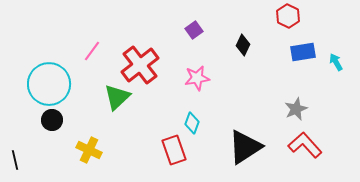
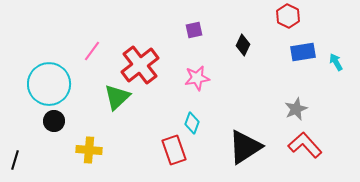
purple square: rotated 24 degrees clockwise
black circle: moved 2 px right, 1 px down
yellow cross: rotated 20 degrees counterclockwise
black line: rotated 30 degrees clockwise
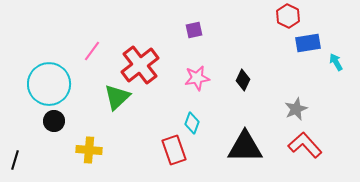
black diamond: moved 35 px down
blue rectangle: moved 5 px right, 9 px up
black triangle: rotated 33 degrees clockwise
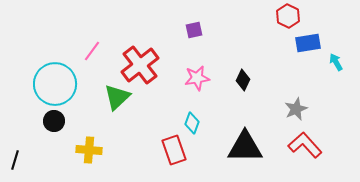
cyan circle: moved 6 px right
